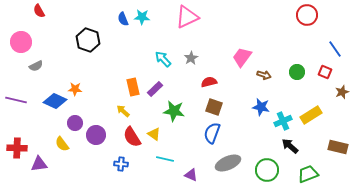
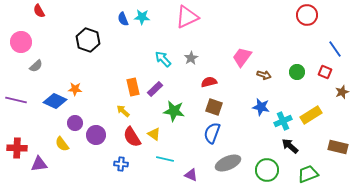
gray semicircle at (36, 66): rotated 16 degrees counterclockwise
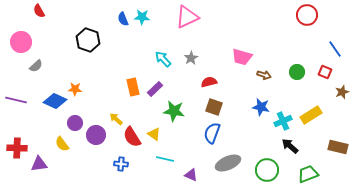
pink trapezoid at (242, 57): rotated 110 degrees counterclockwise
yellow arrow at (123, 111): moved 7 px left, 8 px down
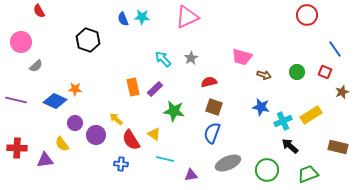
red semicircle at (132, 137): moved 1 px left, 3 px down
purple triangle at (39, 164): moved 6 px right, 4 px up
purple triangle at (191, 175): rotated 32 degrees counterclockwise
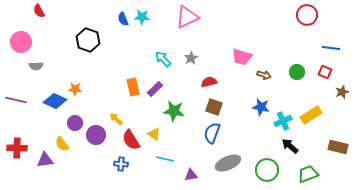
blue line at (335, 49): moved 4 px left, 1 px up; rotated 48 degrees counterclockwise
gray semicircle at (36, 66): rotated 40 degrees clockwise
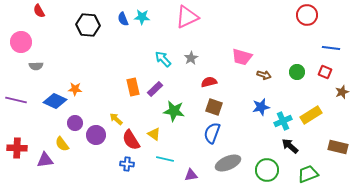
black hexagon at (88, 40): moved 15 px up; rotated 15 degrees counterclockwise
blue star at (261, 107): rotated 24 degrees counterclockwise
blue cross at (121, 164): moved 6 px right
